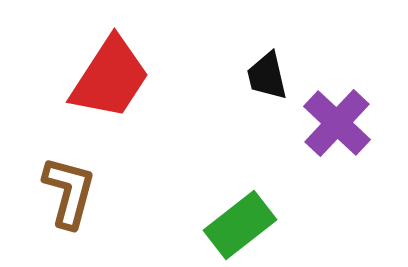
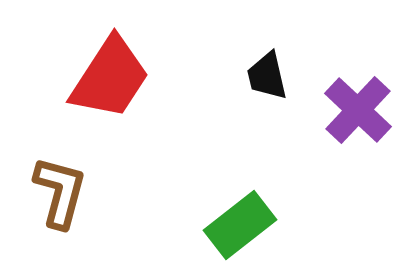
purple cross: moved 21 px right, 13 px up
brown L-shape: moved 9 px left
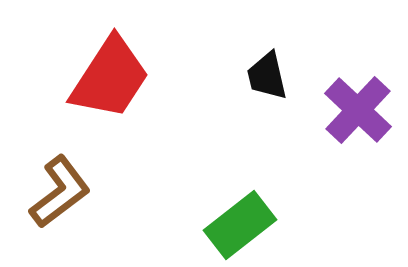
brown L-shape: rotated 38 degrees clockwise
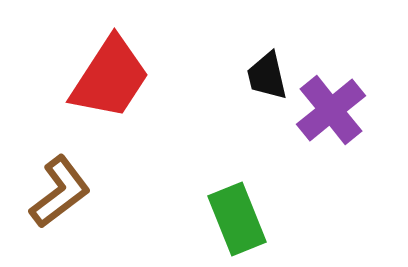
purple cross: moved 27 px left; rotated 8 degrees clockwise
green rectangle: moved 3 px left, 6 px up; rotated 74 degrees counterclockwise
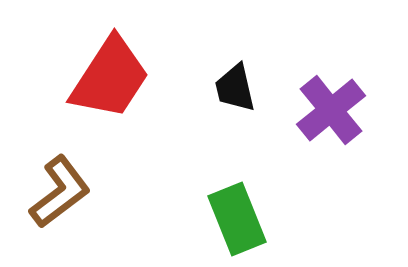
black trapezoid: moved 32 px left, 12 px down
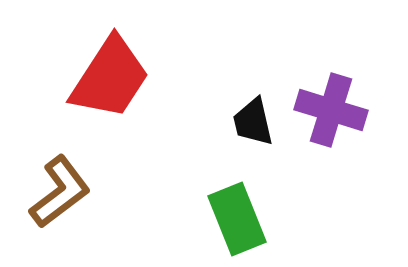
black trapezoid: moved 18 px right, 34 px down
purple cross: rotated 34 degrees counterclockwise
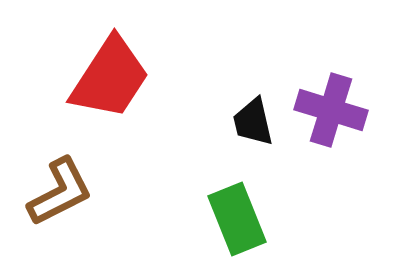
brown L-shape: rotated 10 degrees clockwise
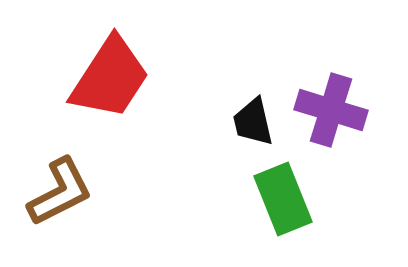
green rectangle: moved 46 px right, 20 px up
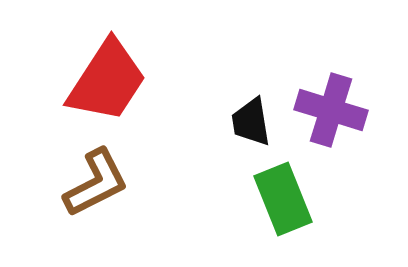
red trapezoid: moved 3 px left, 3 px down
black trapezoid: moved 2 px left; rotated 4 degrees clockwise
brown L-shape: moved 36 px right, 9 px up
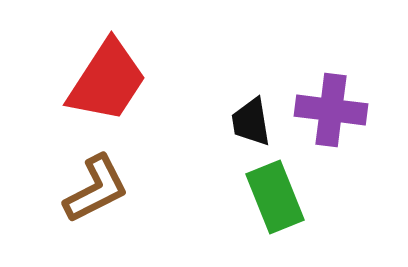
purple cross: rotated 10 degrees counterclockwise
brown L-shape: moved 6 px down
green rectangle: moved 8 px left, 2 px up
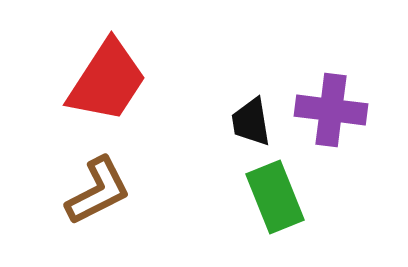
brown L-shape: moved 2 px right, 2 px down
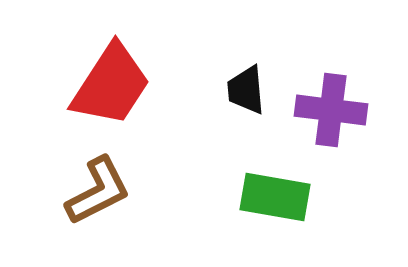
red trapezoid: moved 4 px right, 4 px down
black trapezoid: moved 5 px left, 32 px up; rotated 4 degrees clockwise
green rectangle: rotated 58 degrees counterclockwise
